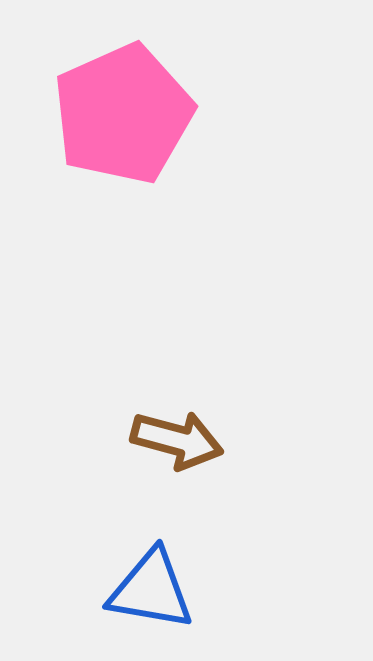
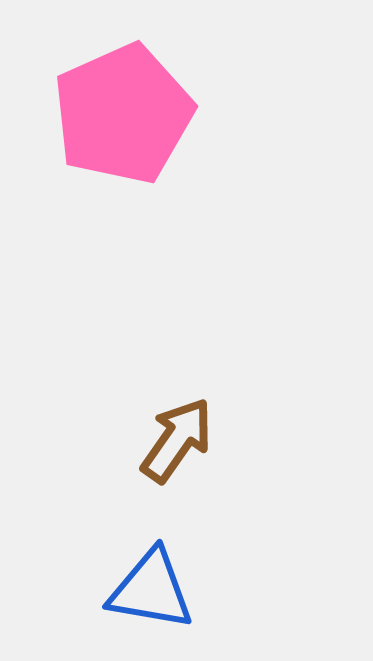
brown arrow: rotated 70 degrees counterclockwise
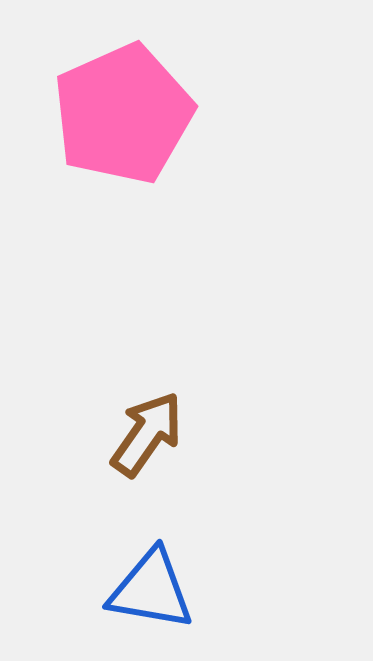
brown arrow: moved 30 px left, 6 px up
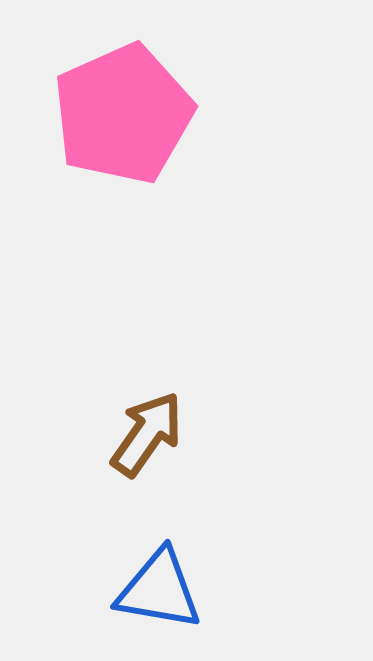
blue triangle: moved 8 px right
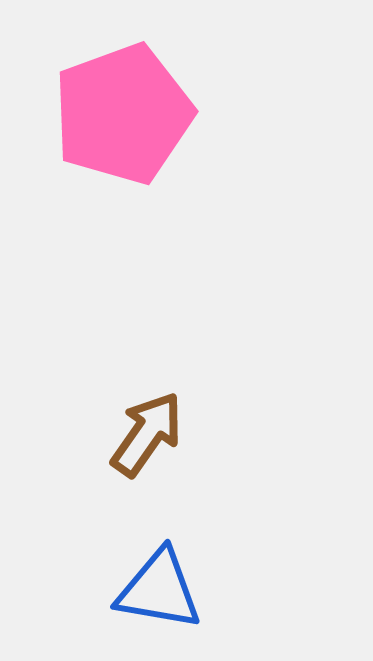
pink pentagon: rotated 4 degrees clockwise
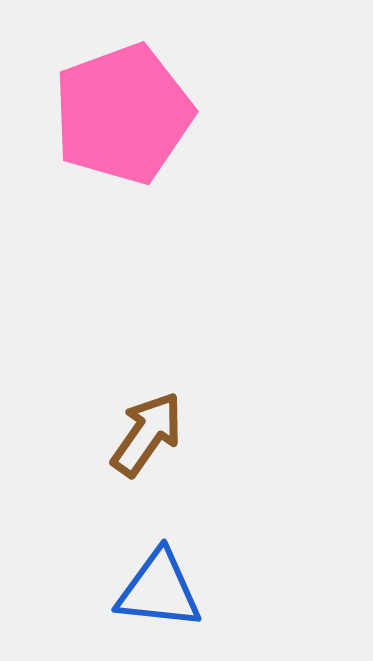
blue triangle: rotated 4 degrees counterclockwise
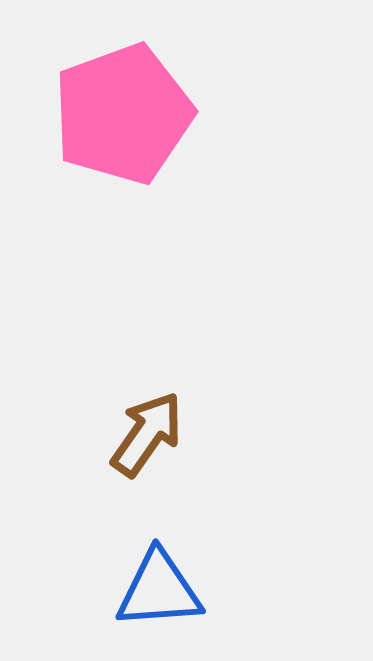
blue triangle: rotated 10 degrees counterclockwise
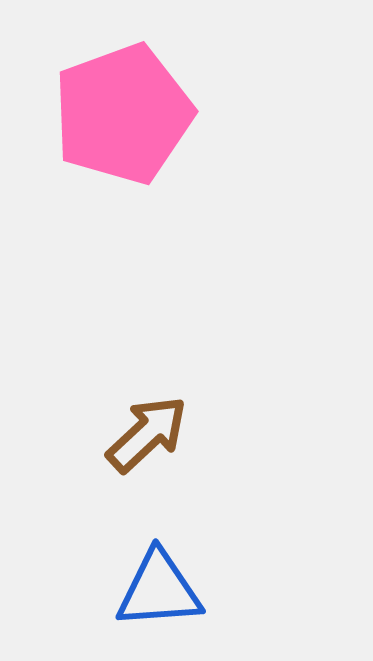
brown arrow: rotated 12 degrees clockwise
